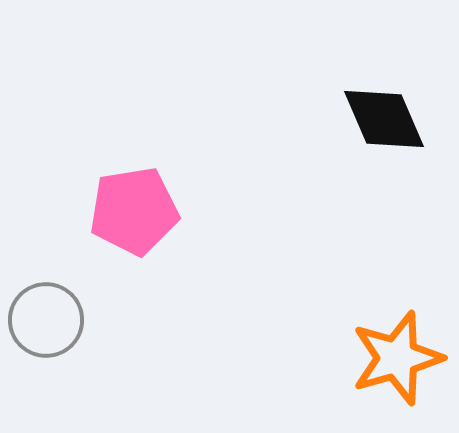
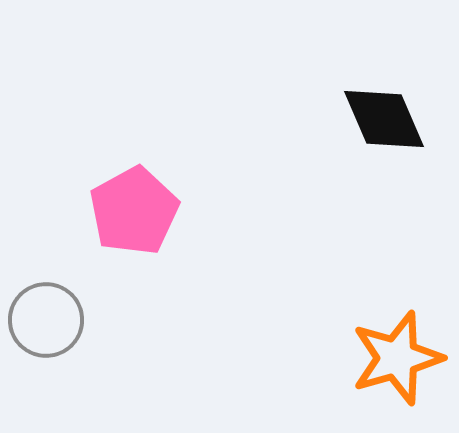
pink pentagon: rotated 20 degrees counterclockwise
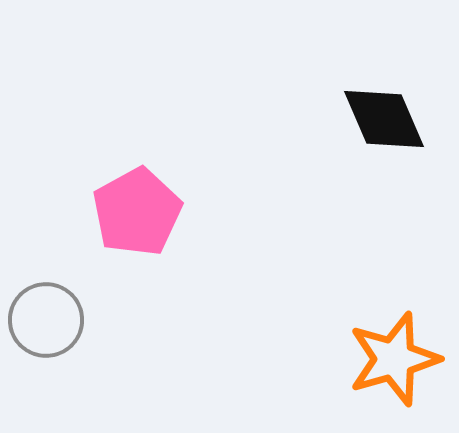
pink pentagon: moved 3 px right, 1 px down
orange star: moved 3 px left, 1 px down
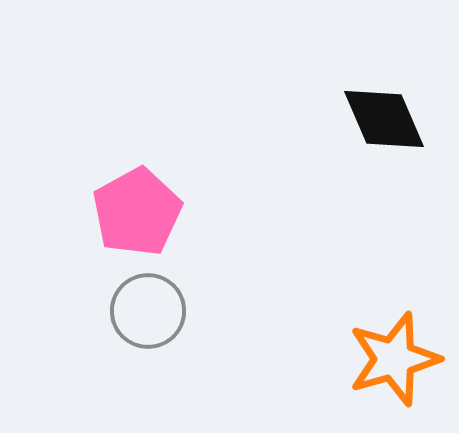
gray circle: moved 102 px right, 9 px up
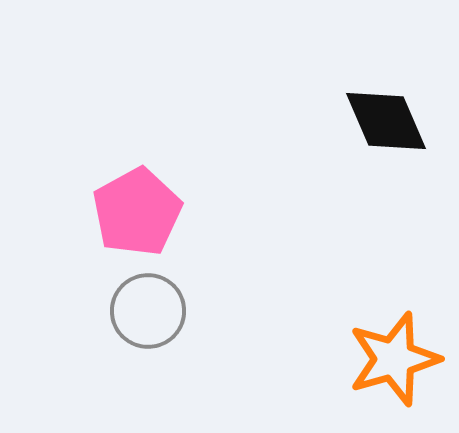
black diamond: moved 2 px right, 2 px down
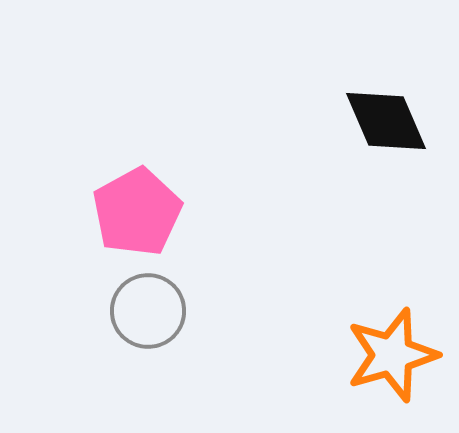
orange star: moved 2 px left, 4 px up
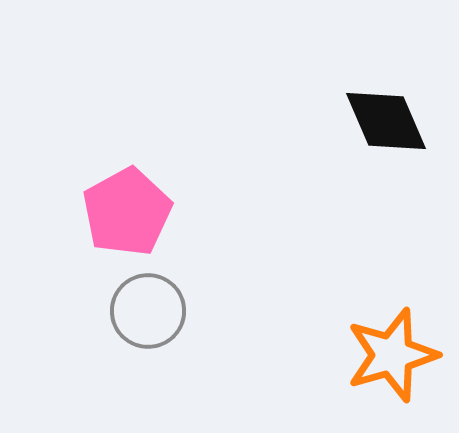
pink pentagon: moved 10 px left
